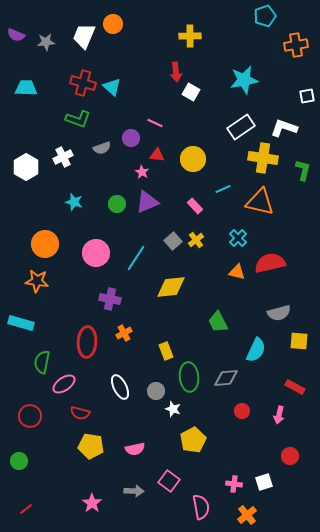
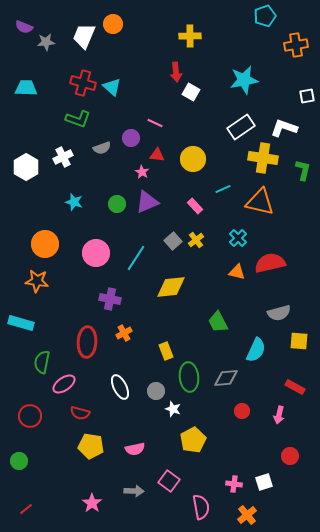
purple semicircle at (16, 35): moved 8 px right, 8 px up
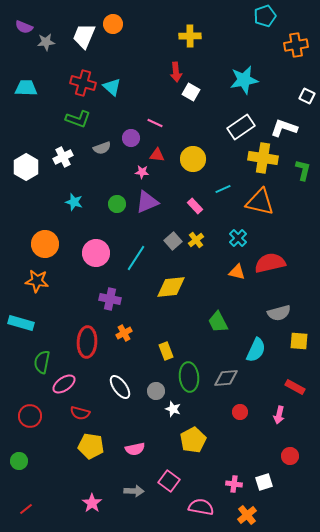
white square at (307, 96): rotated 35 degrees clockwise
pink star at (142, 172): rotated 24 degrees counterclockwise
white ellipse at (120, 387): rotated 10 degrees counterclockwise
red circle at (242, 411): moved 2 px left, 1 px down
pink semicircle at (201, 507): rotated 70 degrees counterclockwise
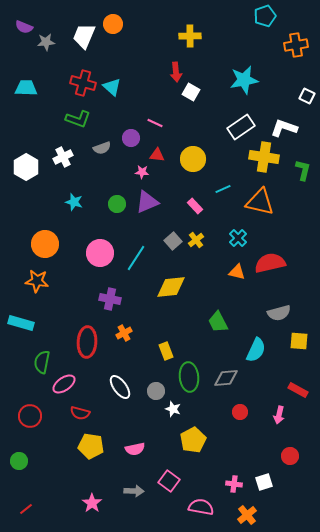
yellow cross at (263, 158): moved 1 px right, 1 px up
pink circle at (96, 253): moved 4 px right
red rectangle at (295, 387): moved 3 px right, 3 px down
